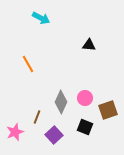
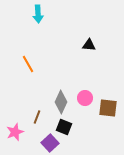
cyan arrow: moved 3 px left, 4 px up; rotated 60 degrees clockwise
brown square: moved 2 px up; rotated 24 degrees clockwise
black square: moved 21 px left
purple square: moved 4 px left, 8 px down
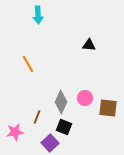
cyan arrow: moved 1 px down
pink star: rotated 12 degrees clockwise
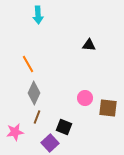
gray diamond: moved 27 px left, 9 px up
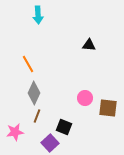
brown line: moved 1 px up
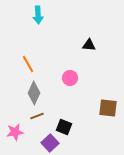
pink circle: moved 15 px left, 20 px up
brown line: rotated 48 degrees clockwise
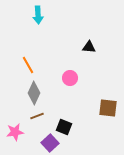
black triangle: moved 2 px down
orange line: moved 1 px down
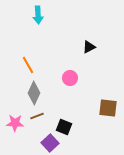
black triangle: rotated 32 degrees counterclockwise
pink star: moved 9 px up; rotated 12 degrees clockwise
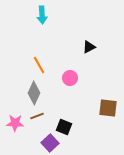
cyan arrow: moved 4 px right
orange line: moved 11 px right
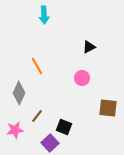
cyan arrow: moved 2 px right
orange line: moved 2 px left, 1 px down
pink circle: moved 12 px right
gray diamond: moved 15 px left
brown line: rotated 32 degrees counterclockwise
pink star: moved 7 px down; rotated 12 degrees counterclockwise
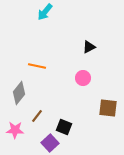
cyan arrow: moved 1 px right, 3 px up; rotated 42 degrees clockwise
orange line: rotated 48 degrees counterclockwise
pink circle: moved 1 px right
gray diamond: rotated 15 degrees clockwise
pink star: rotated 12 degrees clockwise
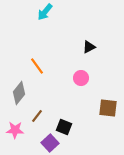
orange line: rotated 42 degrees clockwise
pink circle: moved 2 px left
